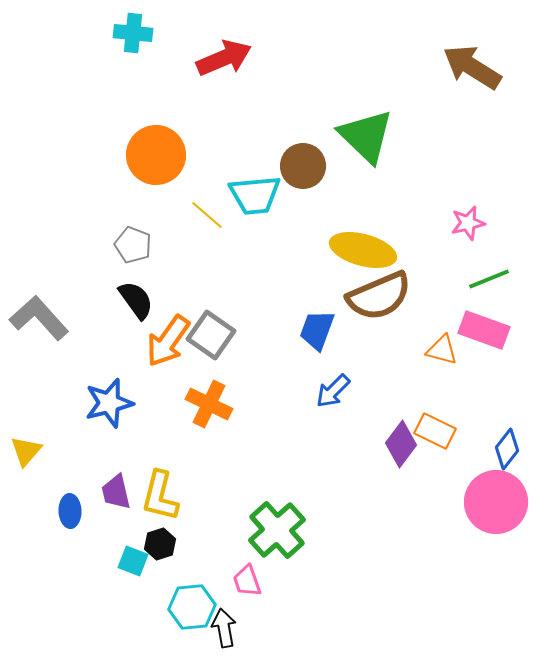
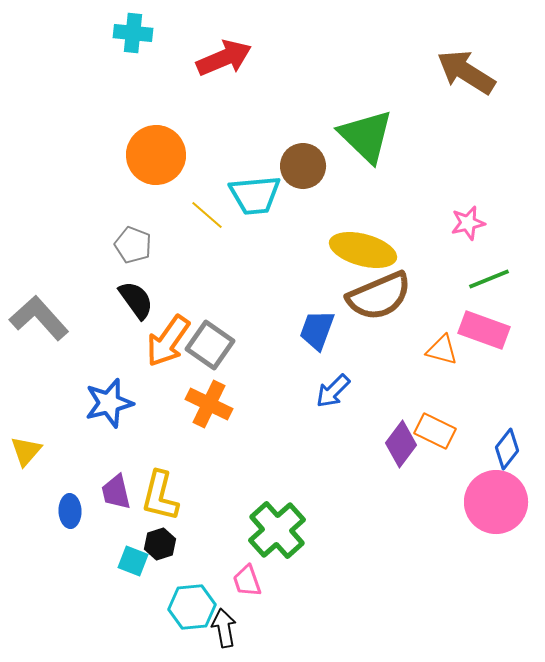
brown arrow: moved 6 px left, 5 px down
gray square: moved 1 px left, 10 px down
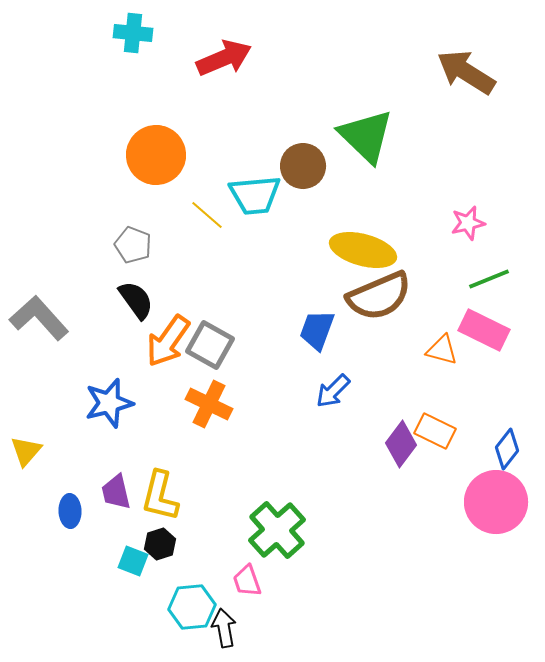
pink rectangle: rotated 6 degrees clockwise
gray square: rotated 6 degrees counterclockwise
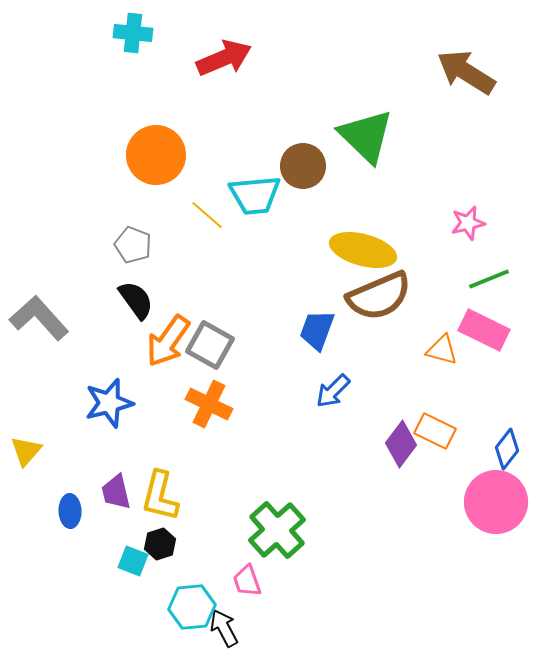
black arrow: rotated 18 degrees counterclockwise
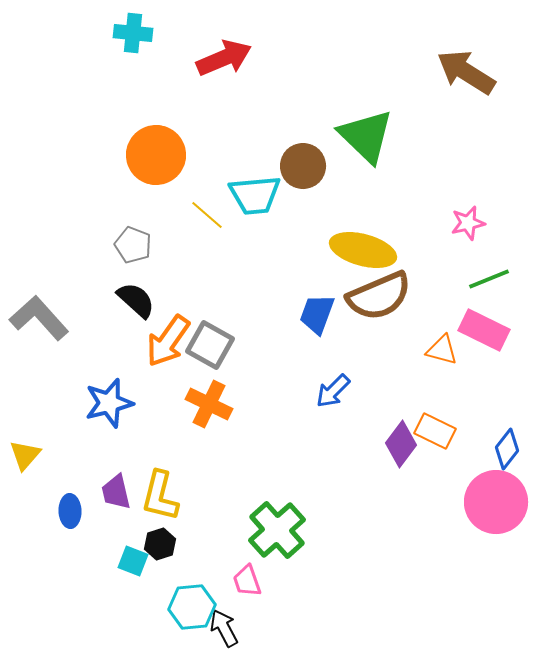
black semicircle: rotated 12 degrees counterclockwise
blue trapezoid: moved 16 px up
yellow triangle: moved 1 px left, 4 px down
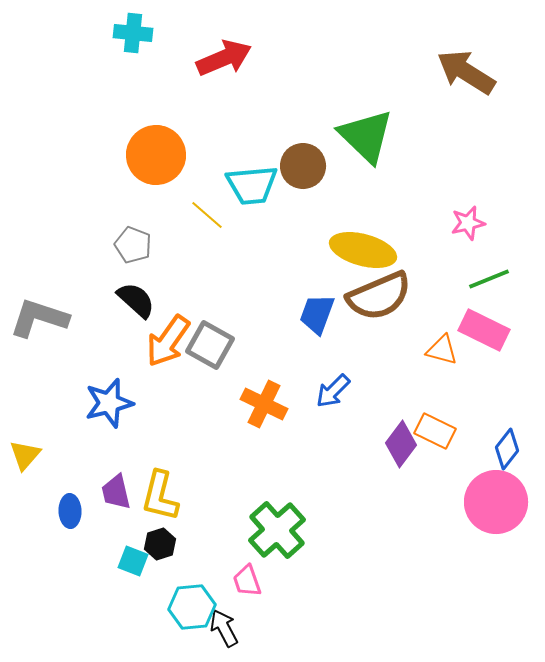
cyan trapezoid: moved 3 px left, 10 px up
gray L-shape: rotated 30 degrees counterclockwise
orange cross: moved 55 px right
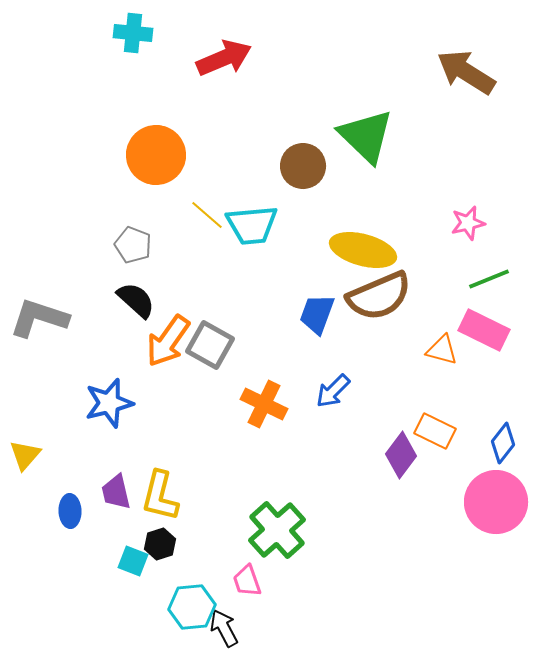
cyan trapezoid: moved 40 px down
purple diamond: moved 11 px down
blue diamond: moved 4 px left, 6 px up
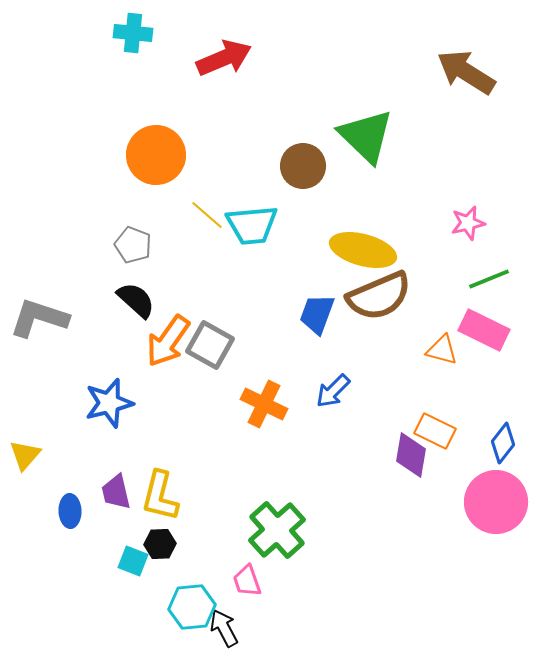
purple diamond: moved 10 px right; rotated 27 degrees counterclockwise
black hexagon: rotated 16 degrees clockwise
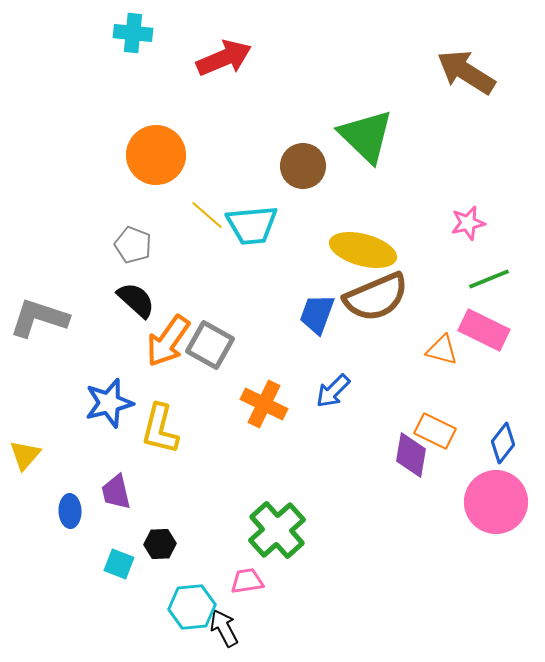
brown semicircle: moved 3 px left, 1 px down
yellow L-shape: moved 67 px up
cyan square: moved 14 px left, 3 px down
pink trapezoid: rotated 100 degrees clockwise
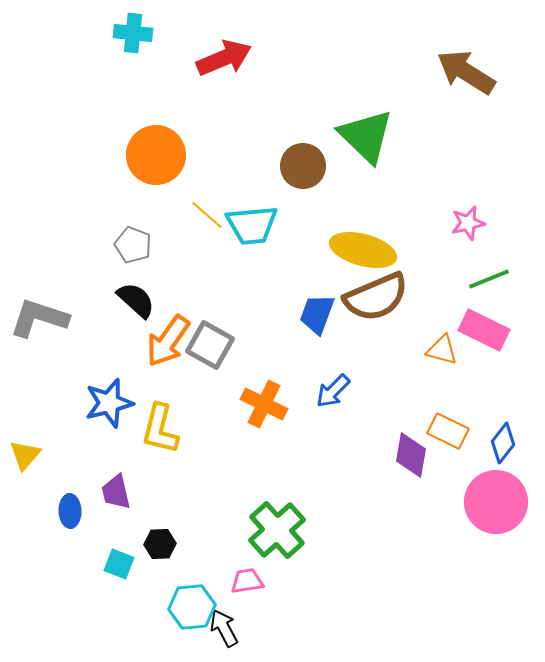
orange rectangle: moved 13 px right
